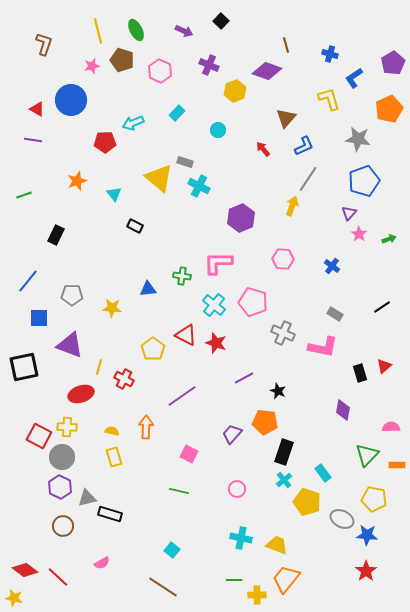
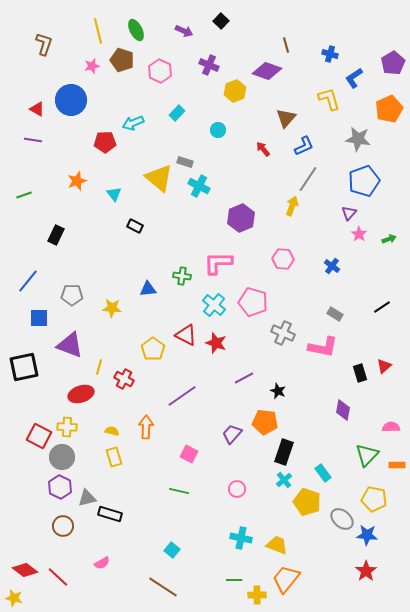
gray ellipse at (342, 519): rotated 15 degrees clockwise
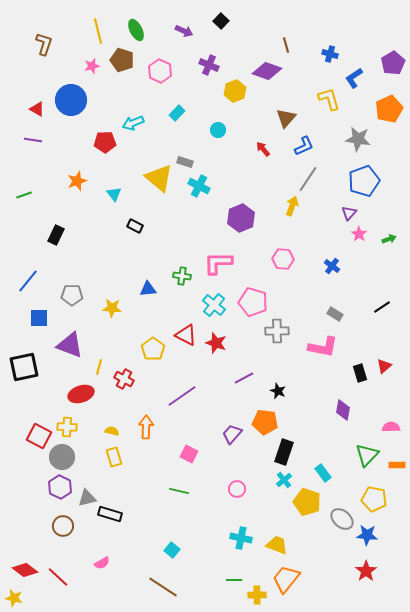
gray cross at (283, 333): moved 6 px left, 2 px up; rotated 25 degrees counterclockwise
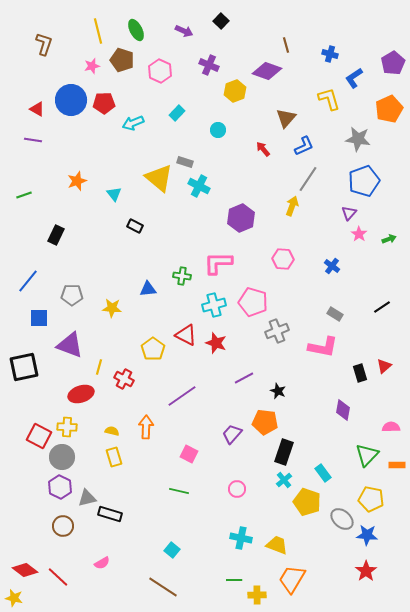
red pentagon at (105, 142): moved 1 px left, 39 px up
cyan cross at (214, 305): rotated 35 degrees clockwise
gray cross at (277, 331): rotated 20 degrees counterclockwise
yellow pentagon at (374, 499): moved 3 px left
orange trapezoid at (286, 579): moved 6 px right; rotated 8 degrees counterclockwise
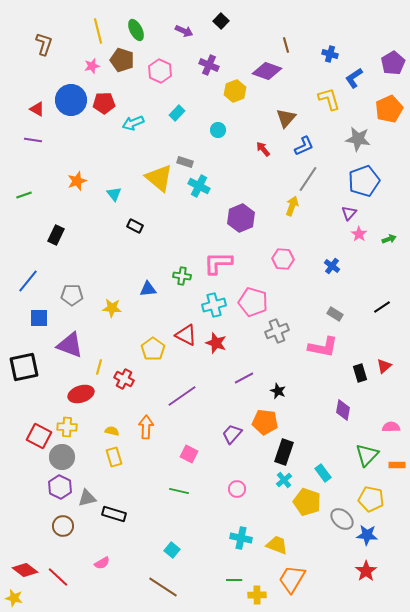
black rectangle at (110, 514): moved 4 px right
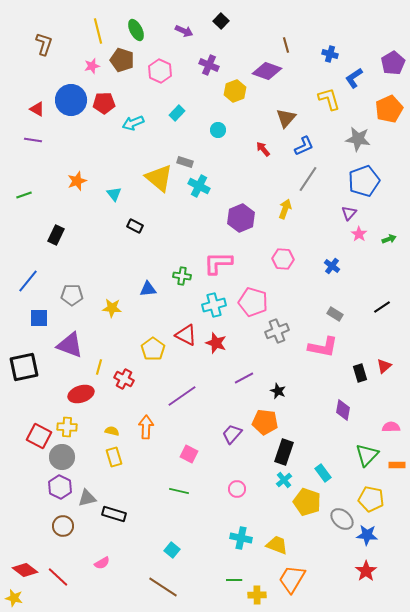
yellow arrow at (292, 206): moved 7 px left, 3 px down
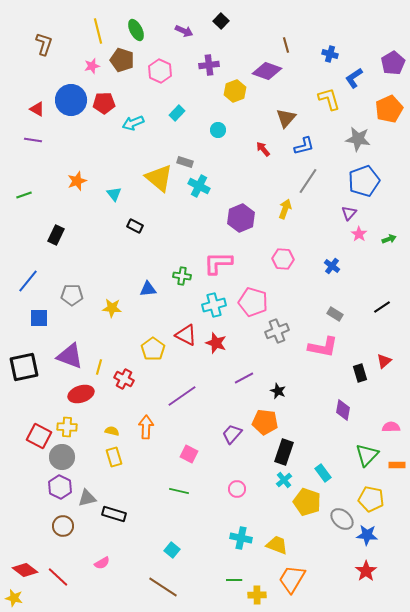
purple cross at (209, 65): rotated 30 degrees counterclockwise
blue L-shape at (304, 146): rotated 10 degrees clockwise
gray line at (308, 179): moved 2 px down
purple triangle at (70, 345): moved 11 px down
red triangle at (384, 366): moved 5 px up
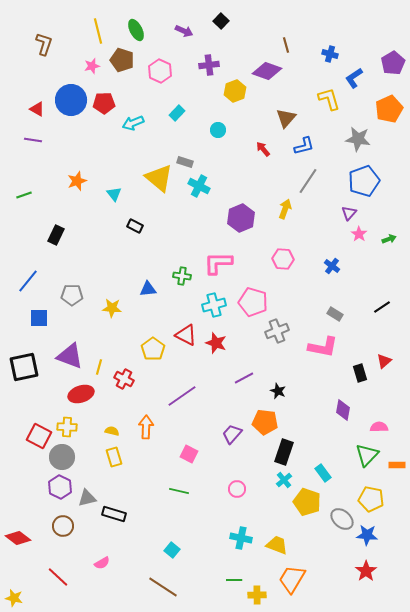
pink semicircle at (391, 427): moved 12 px left
red diamond at (25, 570): moved 7 px left, 32 px up
